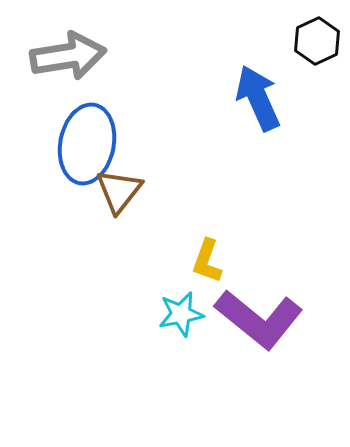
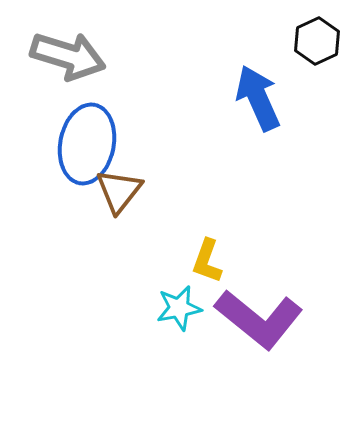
gray arrow: rotated 26 degrees clockwise
cyan star: moved 2 px left, 6 px up
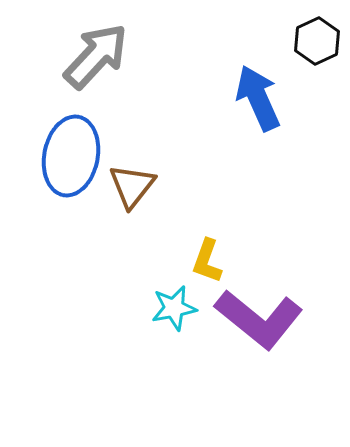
gray arrow: moved 28 px right; rotated 64 degrees counterclockwise
blue ellipse: moved 16 px left, 12 px down
brown triangle: moved 13 px right, 5 px up
cyan star: moved 5 px left
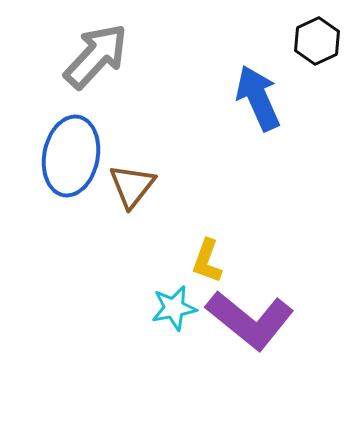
purple L-shape: moved 9 px left, 1 px down
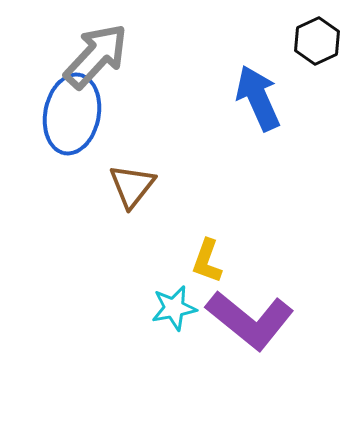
blue ellipse: moved 1 px right, 42 px up
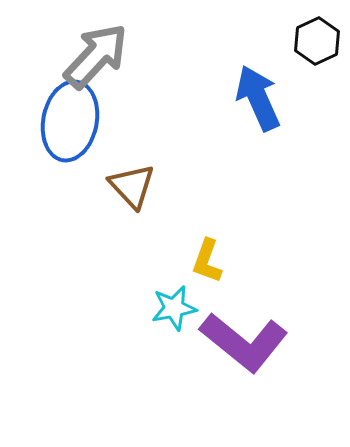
blue ellipse: moved 2 px left, 7 px down
brown triangle: rotated 21 degrees counterclockwise
purple L-shape: moved 6 px left, 22 px down
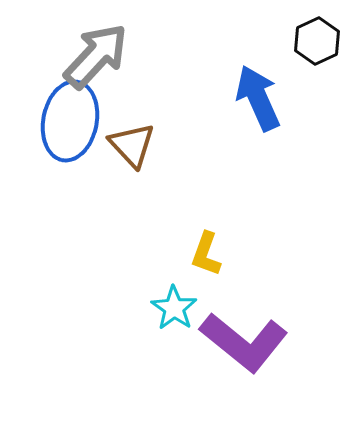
brown triangle: moved 41 px up
yellow L-shape: moved 1 px left, 7 px up
cyan star: rotated 27 degrees counterclockwise
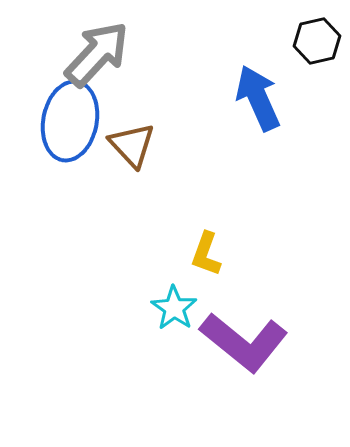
black hexagon: rotated 12 degrees clockwise
gray arrow: moved 1 px right, 2 px up
